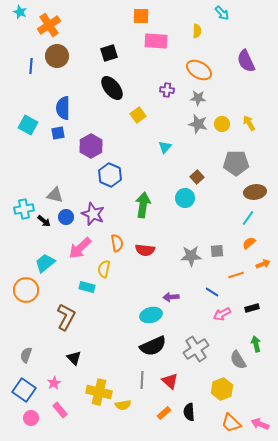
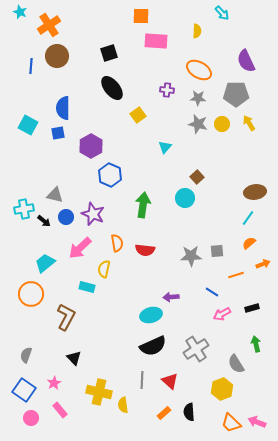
gray pentagon at (236, 163): moved 69 px up
orange circle at (26, 290): moved 5 px right, 4 px down
gray semicircle at (238, 360): moved 2 px left, 4 px down
yellow semicircle at (123, 405): rotated 91 degrees clockwise
pink arrow at (260, 424): moved 3 px left, 2 px up
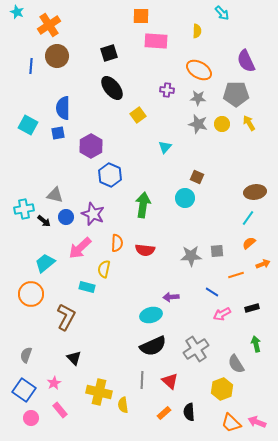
cyan star at (20, 12): moved 3 px left
brown square at (197, 177): rotated 24 degrees counterclockwise
orange semicircle at (117, 243): rotated 12 degrees clockwise
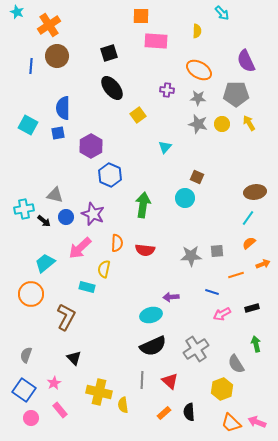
blue line at (212, 292): rotated 16 degrees counterclockwise
